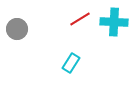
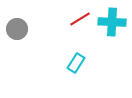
cyan cross: moved 2 px left
cyan rectangle: moved 5 px right
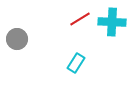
gray circle: moved 10 px down
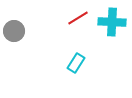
red line: moved 2 px left, 1 px up
gray circle: moved 3 px left, 8 px up
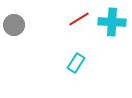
red line: moved 1 px right, 1 px down
gray circle: moved 6 px up
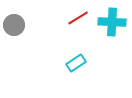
red line: moved 1 px left, 1 px up
cyan rectangle: rotated 24 degrees clockwise
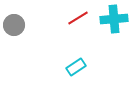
cyan cross: moved 2 px right, 3 px up; rotated 8 degrees counterclockwise
cyan rectangle: moved 4 px down
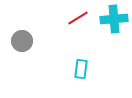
gray circle: moved 8 px right, 16 px down
cyan rectangle: moved 5 px right, 2 px down; rotated 48 degrees counterclockwise
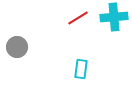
cyan cross: moved 2 px up
gray circle: moved 5 px left, 6 px down
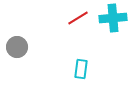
cyan cross: moved 1 px left, 1 px down
